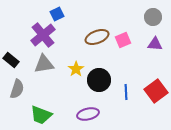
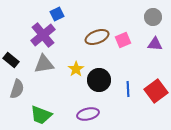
blue line: moved 2 px right, 3 px up
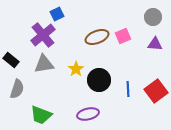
pink square: moved 4 px up
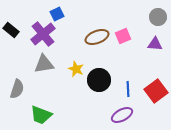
gray circle: moved 5 px right
purple cross: moved 1 px up
black rectangle: moved 30 px up
yellow star: rotated 14 degrees counterclockwise
purple ellipse: moved 34 px right, 1 px down; rotated 15 degrees counterclockwise
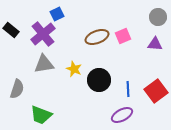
yellow star: moved 2 px left
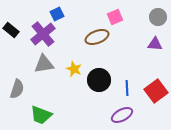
pink square: moved 8 px left, 19 px up
blue line: moved 1 px left, 1 px up
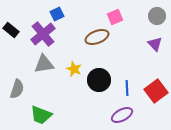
gray circle: moved 1 px left, 1 px up
purple triangle: rotated 42 degrees clockwise
